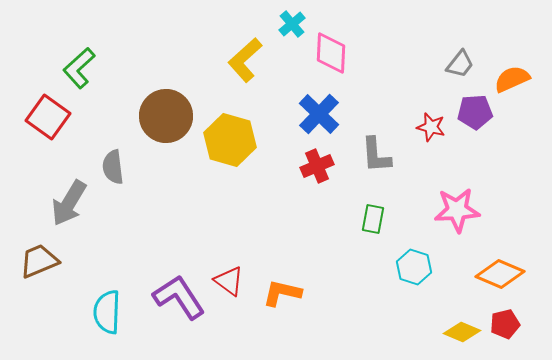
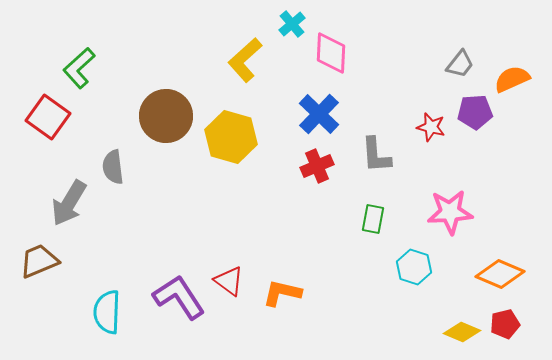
yellow hexagon: moved 1 px right, 3 px up
pink star: moved 7 px left, 2 px down
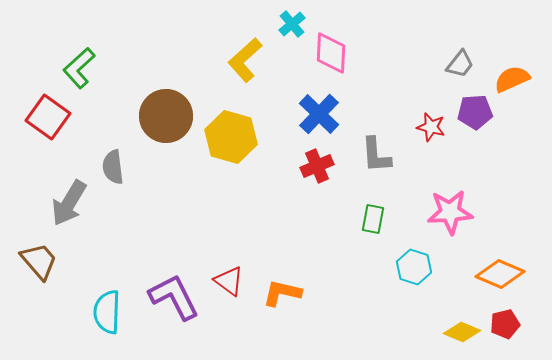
brown trapezoid: rotated 72 degrees clockwise
purple L-shape: moved 5 px left; rotated 6 degrees clockwise
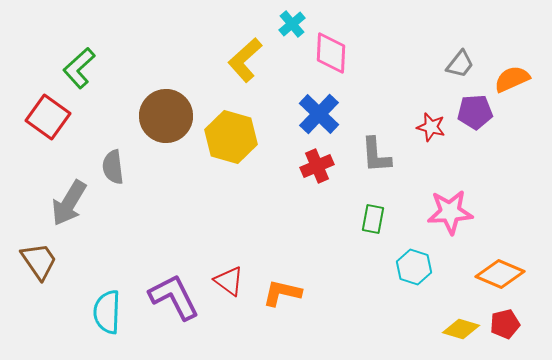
brown trapezoid: rotated 6 degrees clockwise
yellow diamond: moved 1 px left, 3 px up; rotated 6 degrees counterclockwise
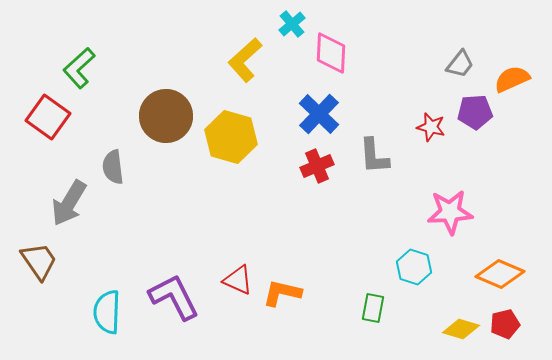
gray L-shape: moved 2 px left, 1 px down
green rectangle: moved 89 px down
red triangle: moved 9 px right, 1 px up; rotated 12 degrees counterclockwise
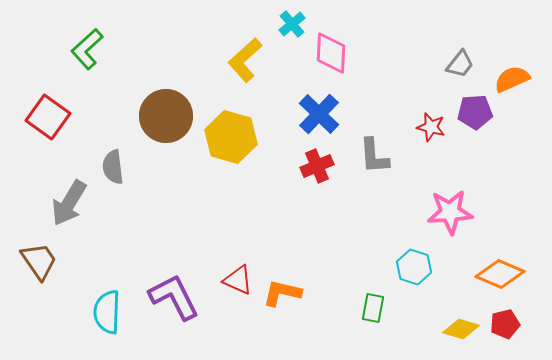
green L-shape: moved 8 px right, 19 px up
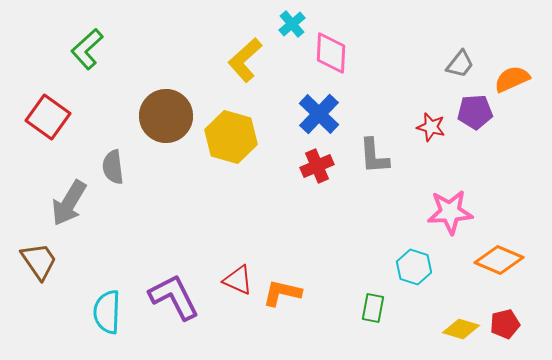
orange diamond: moved 1 px left, 14 px up
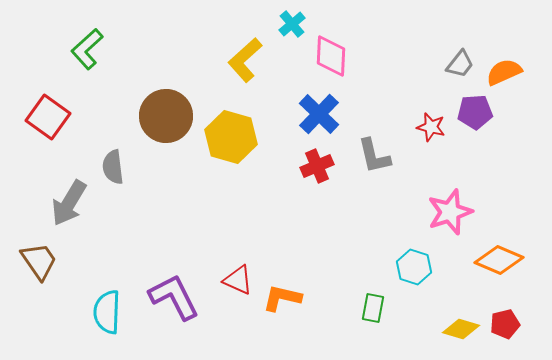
pink diamond: moved 3 px down
orange semicircle: moved 8 px left, 7 px up
gray L-shape: rotated 9 degrees counterclockwise
pink star: rotated 15 degrees counterclockwise
orange L-shape: moved 5 px down
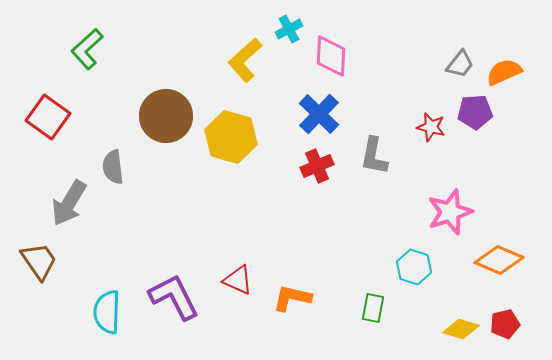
cyan cross: moved 3 px left, 5 px down; rotated 12 degrees clockwise
gray L-shape: rotated 24 degrees clockwise
orange L-shape: moved 10 px right
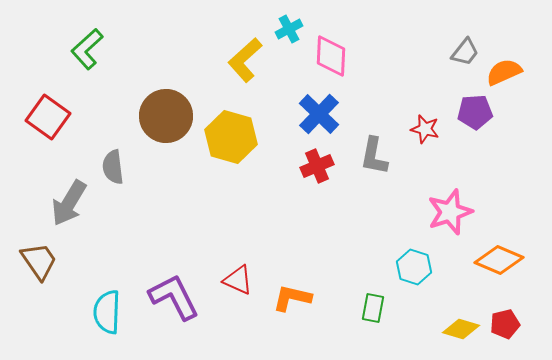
gray trapezoid: moved 5 px right, 12 px up
red star: moved 6 px left, 2 px down
